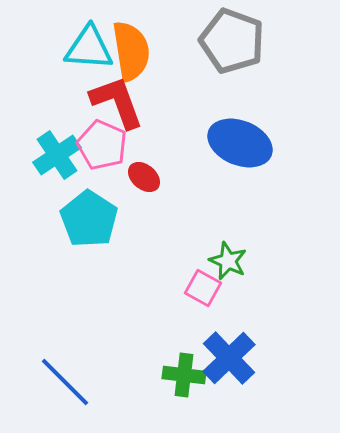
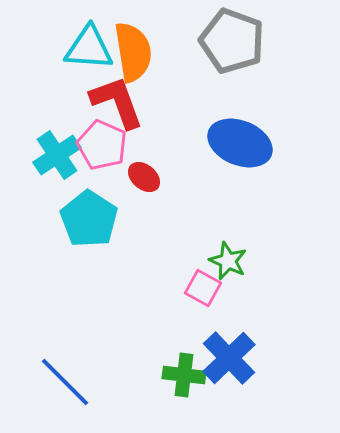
orange semicircle: moved 2 px right, 1 px down
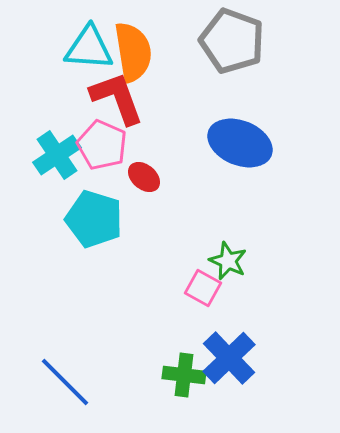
red L-shape: moved 4 px up
cyan pentagon: moved 5 px right; rotated 16 degrees counterclockwise
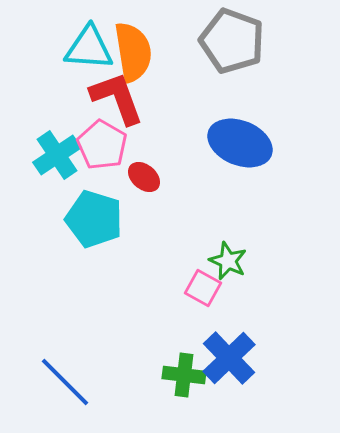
pink pentagon: rotated 6 degrees clockwise
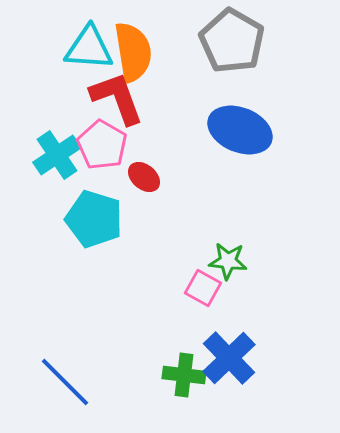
gray pentagon: rotated 10 degrees clockwise
blue ellipse: moved 13 px up
green star: rotated 18 degrees counterclockwise
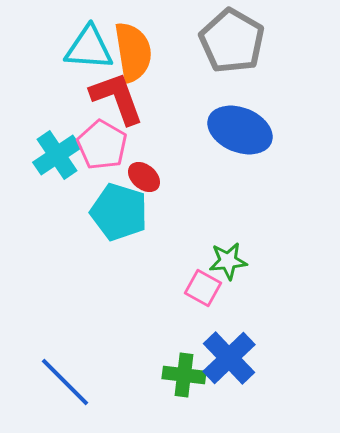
cyan pentagon: moved 25 px right, 7 px up
green star: rotated 12 degrees counterclockwise
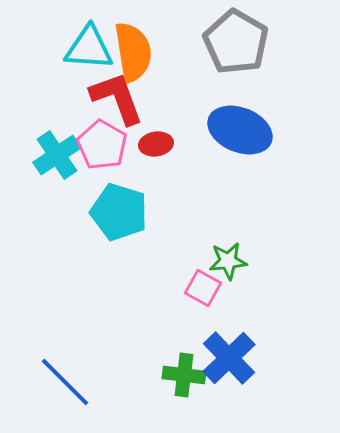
gray pentagon: moved 4 px right, 1 px down
red ellipse: moved 12 px right, 33 px up; rotated 48 degrees counterclockwise
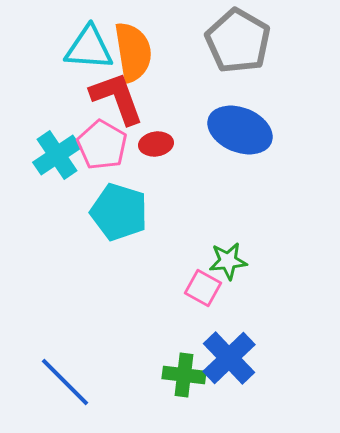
gray pentagon: moved 2 px right, 1 px up
